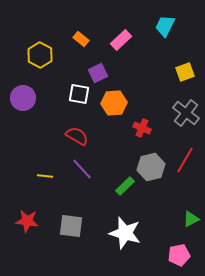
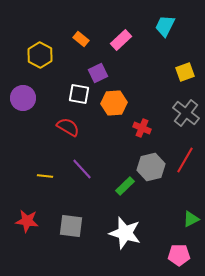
red semicircle: moved 9 px left, 9 px up
pink pentagon: rotated 10 degrees clockwise
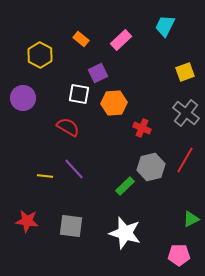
purple line: moved 8 px left
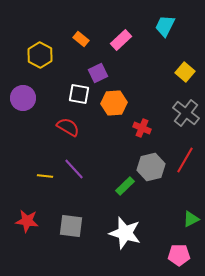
yellow square: rotated 30 degrees counterclockwise
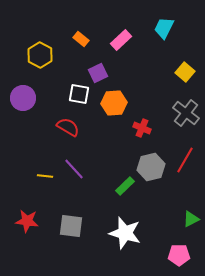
cyan trapezoid: moved 1 px left, 2 px down
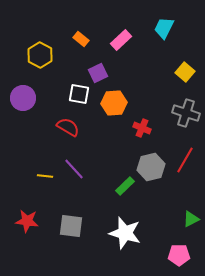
gray cross: rotated 20 degrees counterclockwise
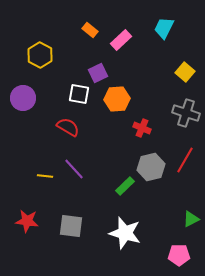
orange rectangle: moved 9 px right, 9 px up
orange hexagon: moved 3 px right, 4 px up
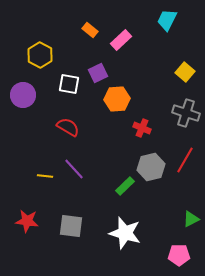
cyan trapezoid: moved 3 px right, 8 px up
white square: moved 10 px left, 10 px up
purple circle: moved 3 px up
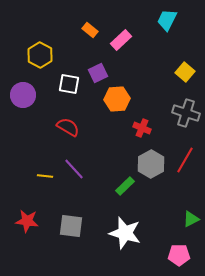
gray hexagon: moved 3 px up; rotated 16 degrees counterclockwise
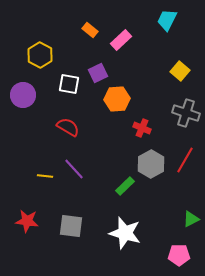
yellow square: moved 5 px left, 1 px up
